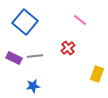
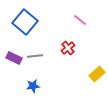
yellow rectangle: rotated 28 degrees clockwise
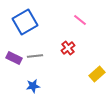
blue square: rotated 20 degrees clockwise
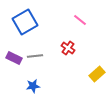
red cross: rotated 16 degrees counterclockwise
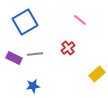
red cross: rotated 16 degrees clockwise
gray line: moved 2 px up
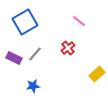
pink line: moved 1 px left, 1 px down
gray line: rotated 42 degrees counterclockwise
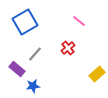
purple rectangle: moved 3 px right, 11 px down; rotated 14 degrees clockwise
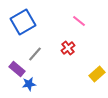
blue square: moved 2 px left
blue star: moved 4 px left, 2 px up
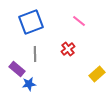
blue square: moved 8 px right; rotated 10 degrees clockwise
red cross: moved 1 px down
gray line: rotated 42 degrees counterclockwise
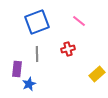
blue square: moved 6 px right
red cross: rotated 24 degrees clockwise
gray line: moved 2 px right
purple rectangle: rotated 56 degrees clockwise
blue star: rotated 16 degrees counterclockwise
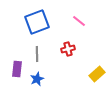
blue star: moved 8 px right, 5 px up
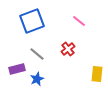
blue square: moved 5 px left, 1 px up
red cross: rotated 24 degrees counterclockwise
gray line: rotated 49 degrees counterclockwise
purple rectangle: rotated 70 degrees clockwise
yellow rectangle: rotated 42 degrees counterclockwise
